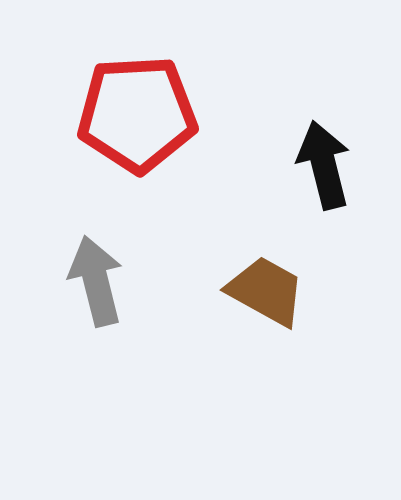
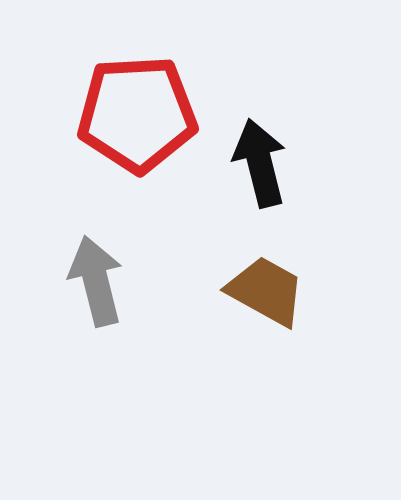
black arrow: moved 64 px left, 2 px up
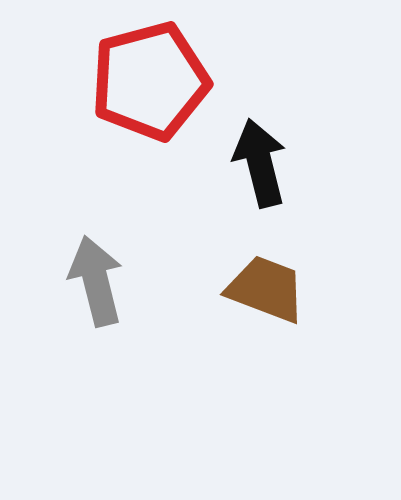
red pentagon: moved 13 px right, 33 px up; rotated 12 degrees counterclockwise
brown trapezoid: moved 2 px up; rotated 8 degrees counterclockwise
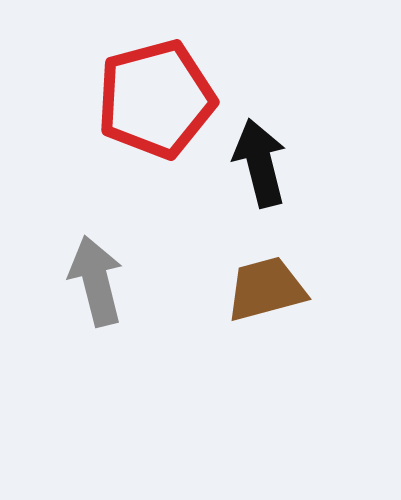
red pentagon: moved 6 px right, 18 px down
brown trapezoid: rotated 36 degrees counterclockwise
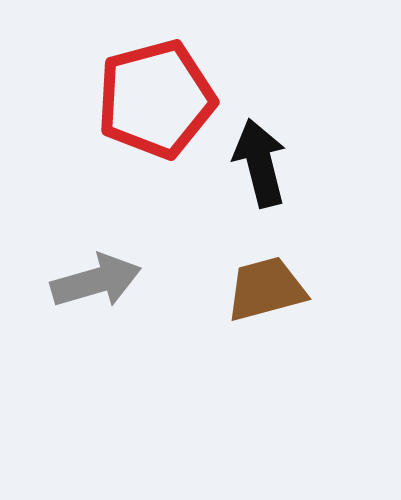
gray arrow: rotated 88 degrees clockwise
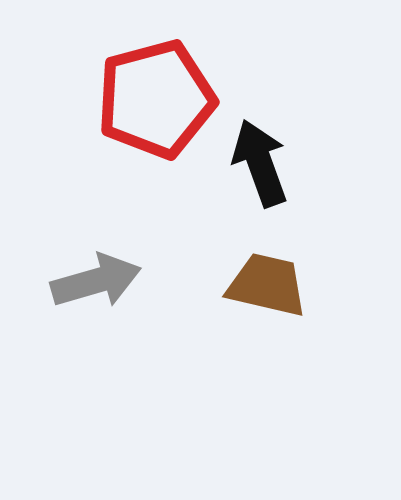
black arrow: rotated 6 degrees counterclockwise
brown trapezoid: moved 1 px right, 4 px up; rotated 28 degrees clockwise
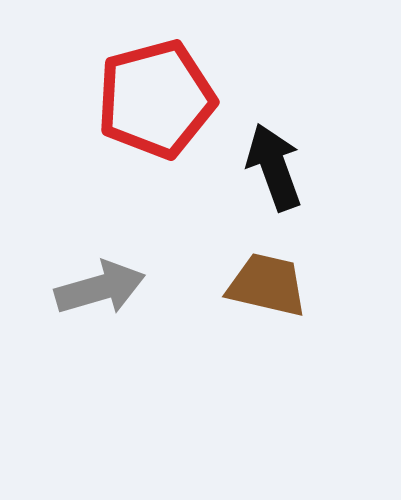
black arrow: moved 14 px right, 4 px down
gray arrow: moved 4 px right, 7 px down
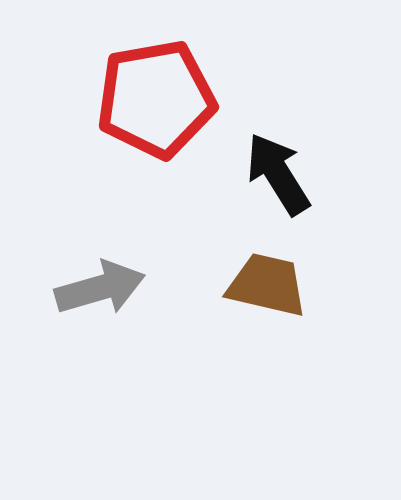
red pentagon: rotated 5 degrees clockwise
black arrow: moved 4 px right, 7 px down; rotated 12 degrees counterclockwise
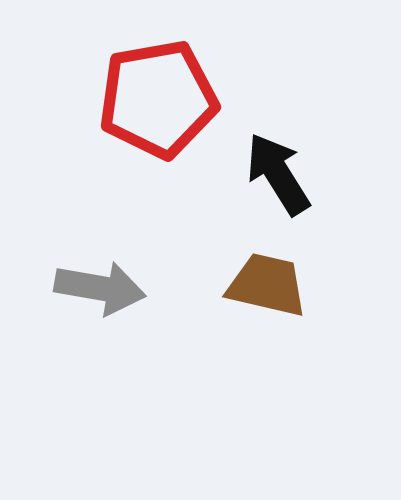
red pentagon: moved 2 px right
gray arrow: rotated 26 degrees clockwise
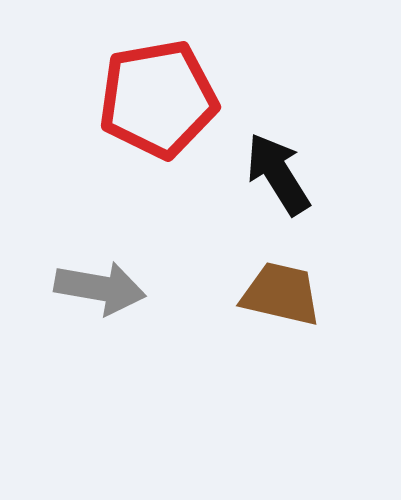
brown trapezoid: moved 14 px right, 9 px down
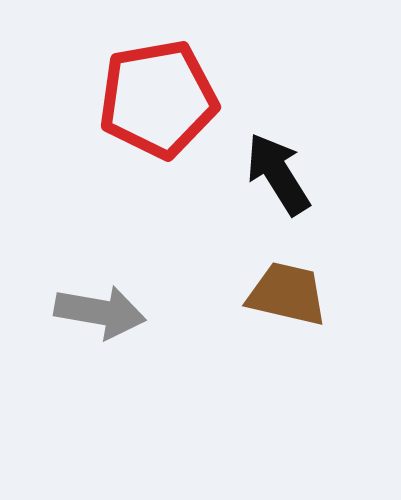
gray arrow: moved 24 px down
brown trapezoid: moved 6 px right
